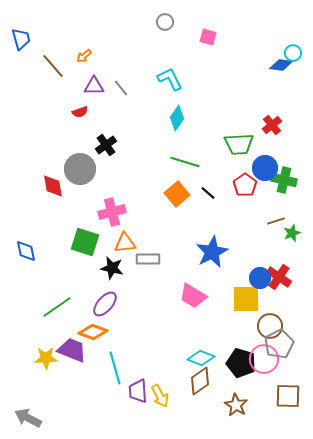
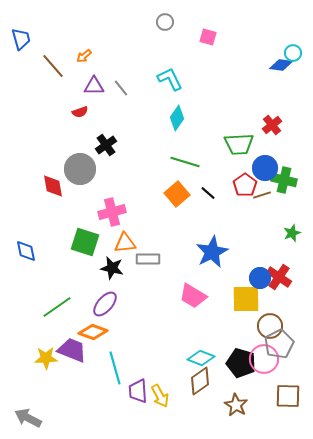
brown line at (276, 221): moved 14 px left, 26 px up
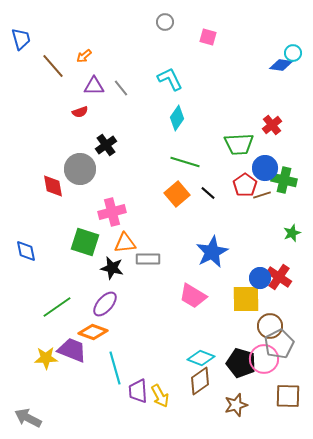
brown star at (236, 405): rotated 25 degrees clockwise
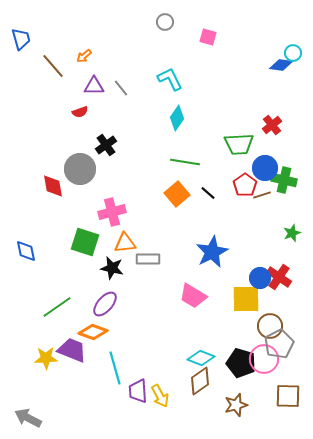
green line at (185, 162): rotated 8 degrees counterclockwise
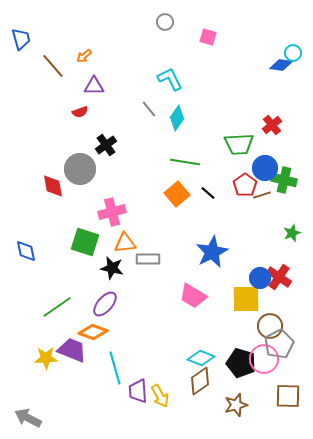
gray line at (121, 88): moved 28 px right, 21 px down
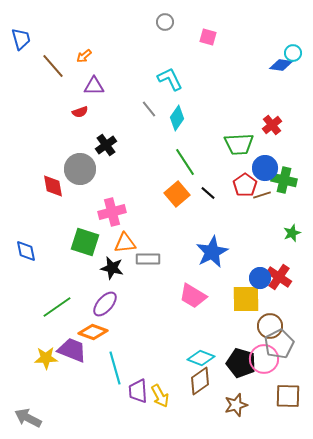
green line at (185, 162): rotated 48 degrees clockwise
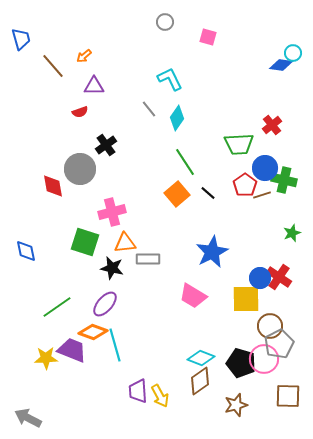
cyan line at (115, 368): moved 23 px up
